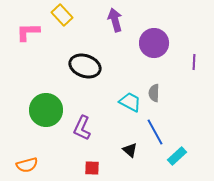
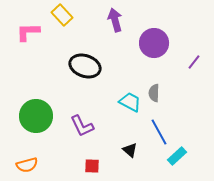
purple line: rotated 35 degrees clockwise
green circle: moved 10 px left, 6 px down
purple L-shape: moved 2 px up; rotated 50 degrees counterclockwise
blue line: moved 4 px right
red square: moved 2 px up
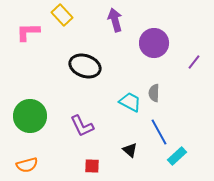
green circle: moved 6 px left
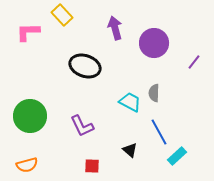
purple arrow: moved 8 px down
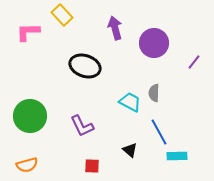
cyan rectangle: rotated 42 degrees clockwise
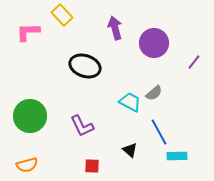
gray semicircle: rotated 132 degrees counterclockwise
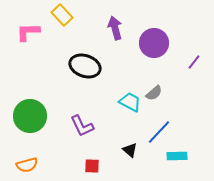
blue line: rotated 72 degrees clockwise
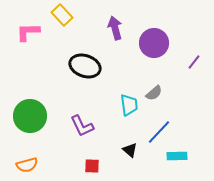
cyan trapezoid: moved 1 px left, 3 px down; rotated 55 degrees clockwise
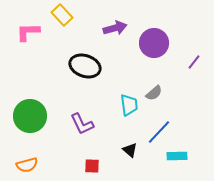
purple arrow: rotated 90 degrees clockwise
purple L-shape: moved 2 px up
